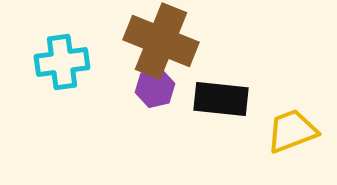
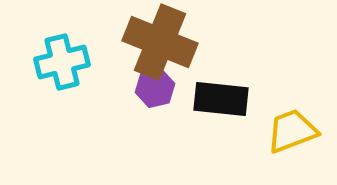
brown cross: moved 1 px left, 1 px down
cyan cross: rotated 6 degrees counterclockwise
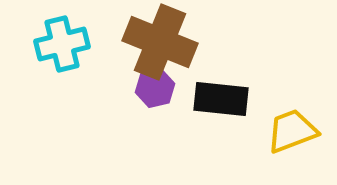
cyan cross: moved 18 px up
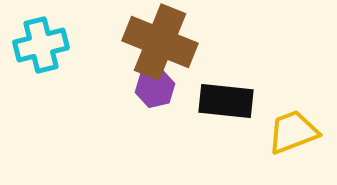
cyan cross: moved 21 px left, 1 px down
black rectangle: moved 5 px right, 2 px down
yellow trapezoid: moved 1 px right, 1 px down
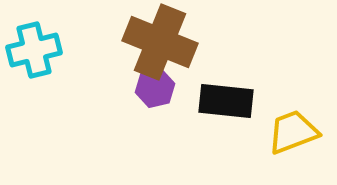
cyan cross: moved 7 px left, 5 px down
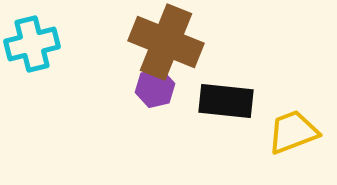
brown cross: moved 6 px right
cyan cross: moved 2 px left, 6 px up
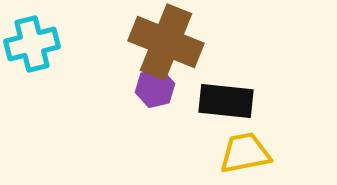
yellow trapezoid: moved 48 px left, 21 px down; rotated 10 degrees clockwise
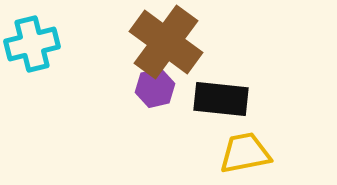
brown cross: rotated 14 degrees clockwise
black rectangle: moved 5 px left, 2 px up
